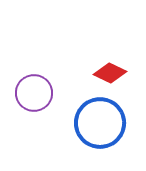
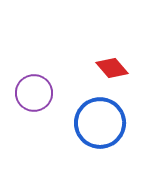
red diamond: moved 2 px right, 5 px up; rotated 24 degrees clockwise
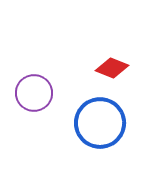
red diamond: rotated 28 degrees counterclockwise
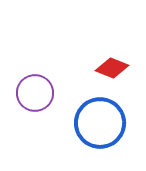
purple circle: moved 1 px right
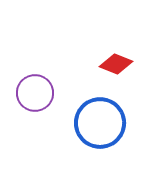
red diamond: moved 4 px right, 4 px up
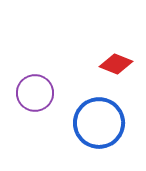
blue circle: moved 1 px left
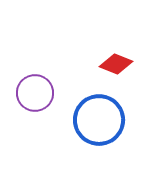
blue circle: moved 3 px up
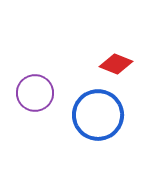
blue circle: moved 1 px left, 5 px up
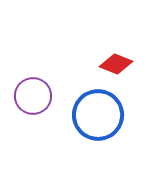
purple circle: moved 2 px left, 3 px down
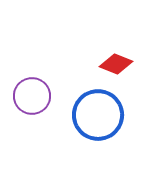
purple circle: moved 1 px left
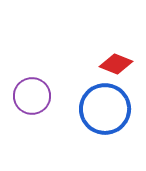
blue circle: moved 7 px right, 6 px up
